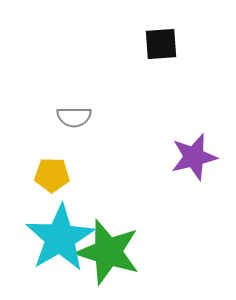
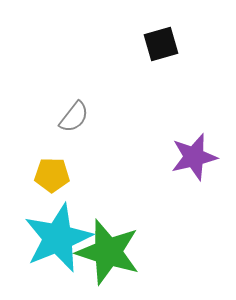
black square: rotated 12 degrees counterclockwise
gray semicircle: rotated 52 degrees counterclockwise
cyan star: moved 2 px left; rotated 8 degrees clockwise
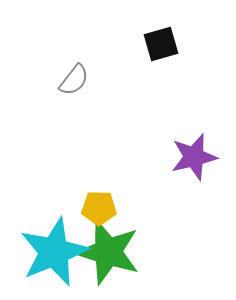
gray semicircle: moved 37 px up
yellow pentagon: moved 47 px right, 33 px down
cyan star: moved 4 px left, 14 px down
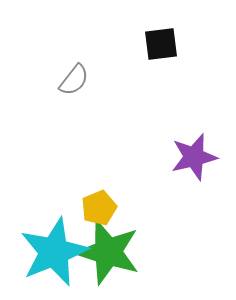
black square: rotated 9 degrees clockwise
yellow pentagon: rotated 24 degrees counterclockwise
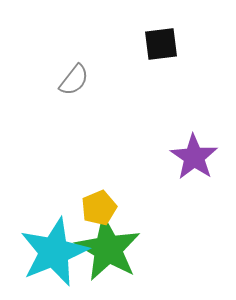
purple star: rotated 24 degrees counterclockwise
green star: moved 3 px up; rotated 12 degrees clockwise
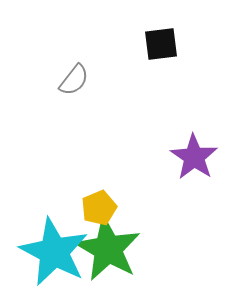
cyan star: rotated 22 degrees counterclockwise
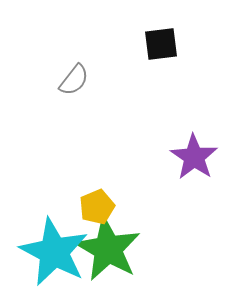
yellow pentagon: moved 2 px left, 1 px up
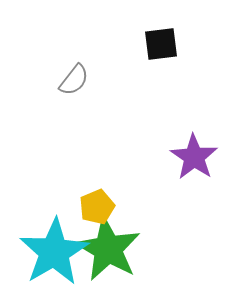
cyan star: rotated 14 degrees clockwise
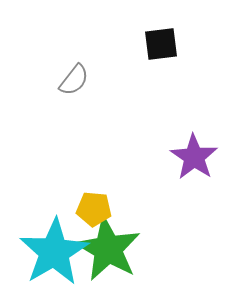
yellow pentagon: moved 3 px left, 2 px down; rotated 28 degrees clockwise
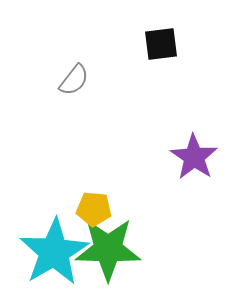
green star: rotated 28 degrees counterclockwise
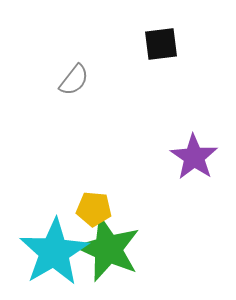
green star: rotated 22 degrees clockwise
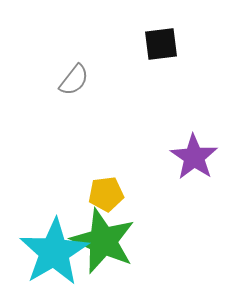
yellow pentagon: moved 12 px right, 15 px up; rotated 12 degrees counterclockwise
green star: moved 5 px left, 8 px up
